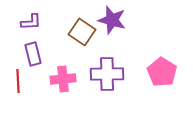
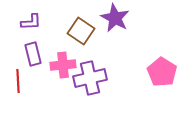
purple star: moved 3 px right, 2 px up; rotated 12 degrees clockwise
brown square: moved 1 px left, 1 px up
purple cross: moved 17 px left, 4 px down; rotated 12 degrees counterclockwise
pink cross: moved 14 px up
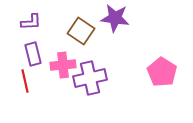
purple star: rotated 20 degrees counterclockwise
red line: moved 7 px right; rotated 10 degrees counterclockwise
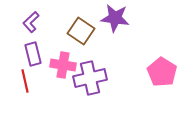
purple L-shape: rotated 140 degrees clockwise
pink cross: rotated 15 degrees clockwise
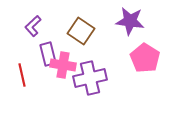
purple star: moved 15 px right, 3 px down
purple L-shape: moved 2 px right, 4 px down
purple rectangle: moved 15 px right
pink pentagon: moved 17 px left, 14 px up
red line: moved 3 px left, 6 px up
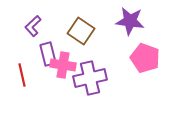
pink pentagon: rotated 12 degrees counterclockwise
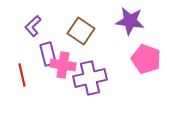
pink pentagon: moved 1 px right, 1 px down
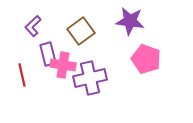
brown square: rotated 20 degrees clockwise
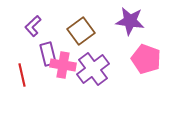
purple cross: moved 3 px right, 9 px up; rotated 24 degrees counterclockwise
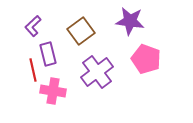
pink cross: moved 10 px left, 26 px down
purple cross: moved 4 px right, 3 px down
red line: moved 11 px right, 5 px up
